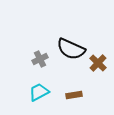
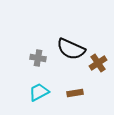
gray cross: moved 2 px left, 1 px up; rotated 35 degrees clockwise
brown cross: rotated 12 degrees clockwise
brown rectangle: moved 1 px right, 2 px up
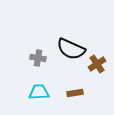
brown cross: moved 1 px left, 1 px down
cyan trapezoid: rotated 25 degrees clockwise
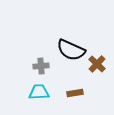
black semicircle: moved 1 px down
gray cross: moved 3 px right, 8 px down; rotated 14 degrees counterclockwise
brown cross: rotated 12 degrees counterclockwise
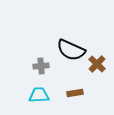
cyan trapezoid: moved 3 px down
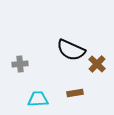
gray cross: moved 21 px left, 2 px up
cyan trapezoid: moved 1 px left, 4 px down
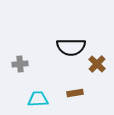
black semicircle: moved 3 px up; rotated 24 degrees counterclockwise
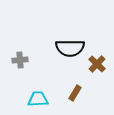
black semicircle: moved 1 px left, 1 px down
gray cross: moved 4 px up
brown rectangle: rotated 49 degrees counterclockwise
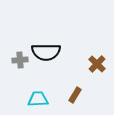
black semicircle: moved 24 px left, 4 px down
brown rectangle: moved 2 px down
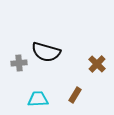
black semicircle: rotated 16 degrees clockwise
gray cross: moved 1 px left, 3 px down
